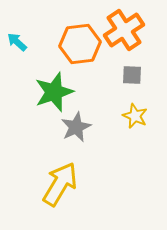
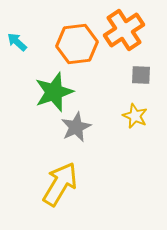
orange hexagon: moved 3 px left
gray square: moved 9 px right
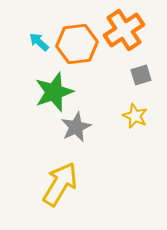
cyan arrow: moved 22 px right
gray square: rotated 20 degrees counterclockwise
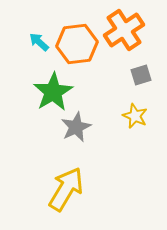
green star: moved 1 px left; rotated 12 degrees counterclockwise
yellow arrow: moved 6 px right, 5 px down
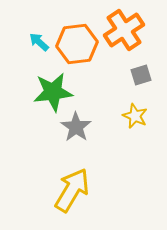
green star: rotated 24 degrees clockwise
gray star: rotated 12 degrees counterclockwise
yellow arrow: moved 6 px right, 1 px down
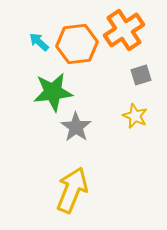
yellow arrow: rotated 9 degrees counterclockwise
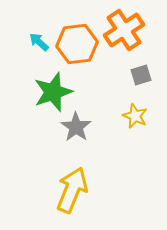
green star: rotated 12 degrees counterclockwise
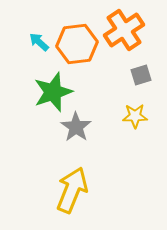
yellow star: rotated 25 degrees counterclockwise
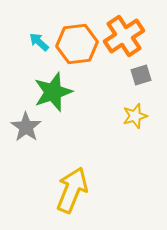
orange cross: moved 6 px down
yellow star: rotated 15 degrees counterclockwise
gray star: moved 50 px left
